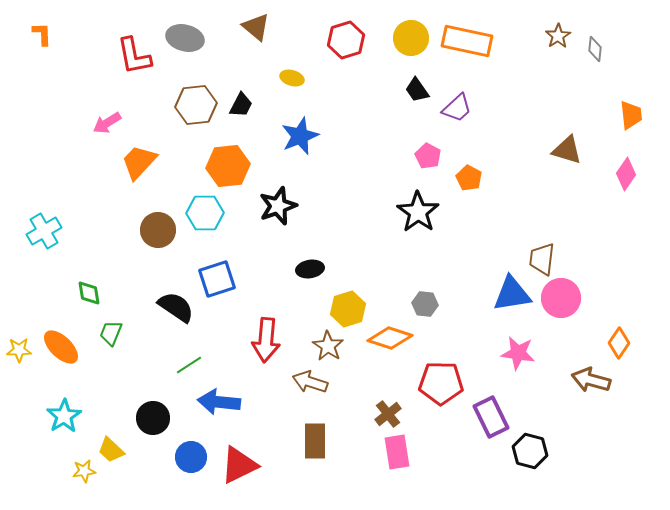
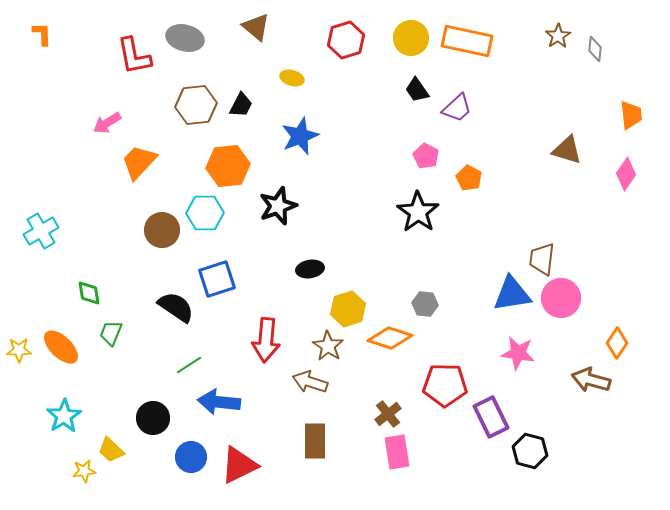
pink pentagon at (428, 156): moved 2 px left
brown circle at (158, 230): moved 4 px right
cyan cross at (44, 231): moved 3 px left
orange diamond at (619, 343): moved 2 px left
red pentagon at (441, 383): moved 4 px right, 2 px down
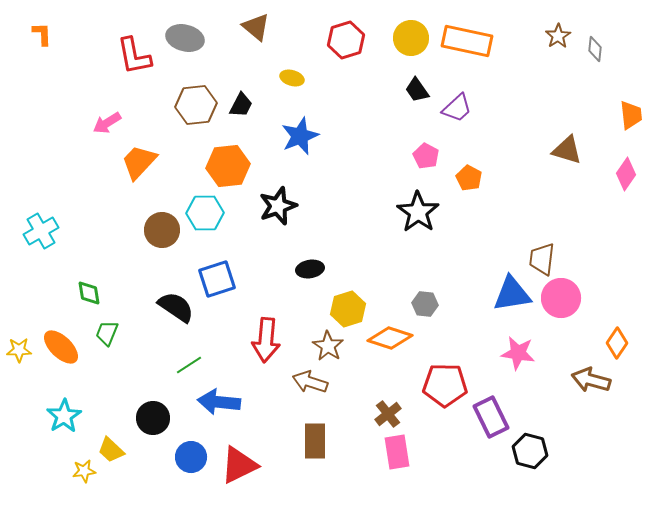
green trapezoid at (111, 333): moved 4 px left
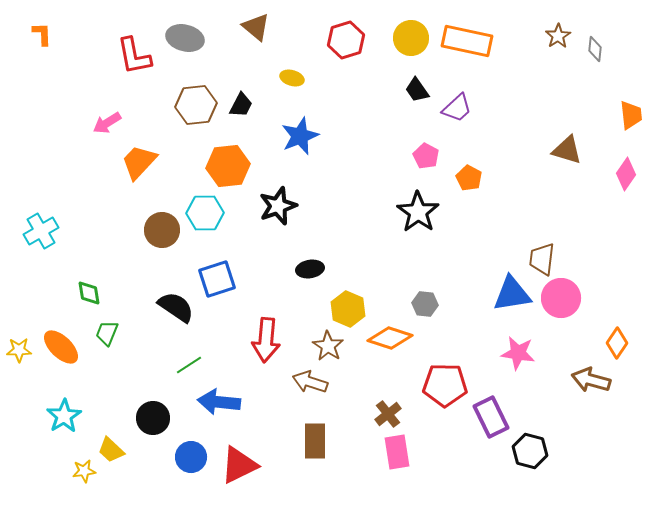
yellow hexagon at (348, 309): rotated 20 degrees counterclockwise
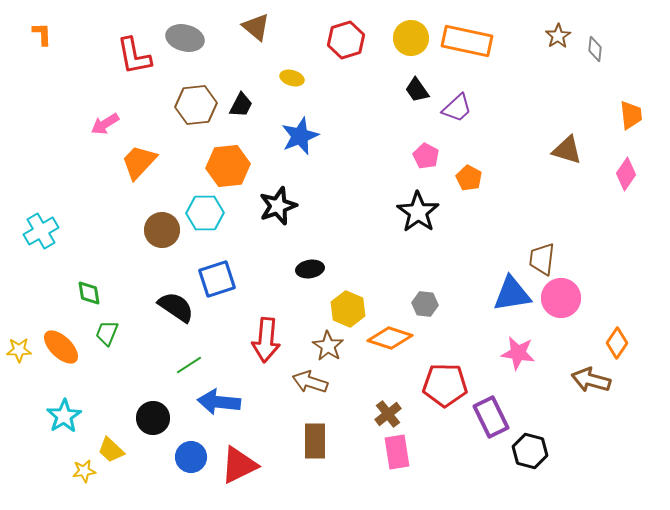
pink arrow at (107, 123): moved 2 px left, 1 px down
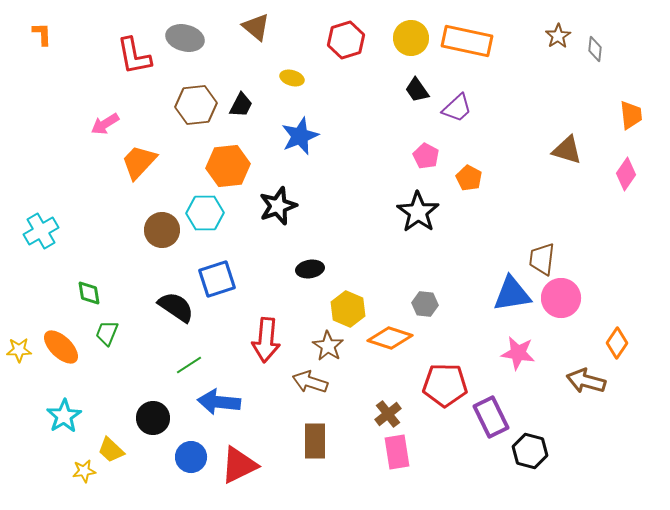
brown arrow at (591, 380): moved 5 px left, 1 px down
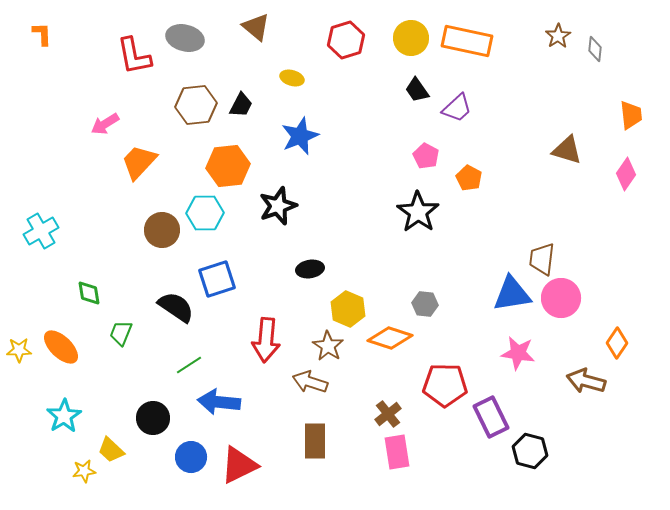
green trapezoid at (107, 333): moved 14 px right
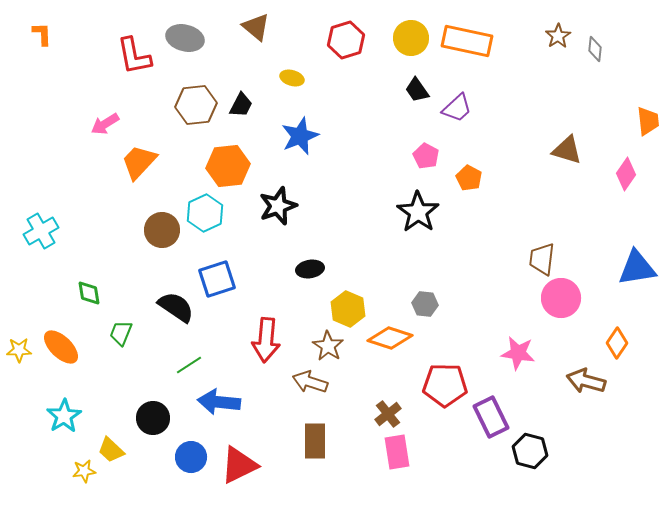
orange trapezoid at (631, 115): moved 17 px right, 6 px down
cyan hexagon at (205, 213): rotated 24 degrees counterclockwise
blue triangle at (512, 294): moved 125 px right, 26 px up
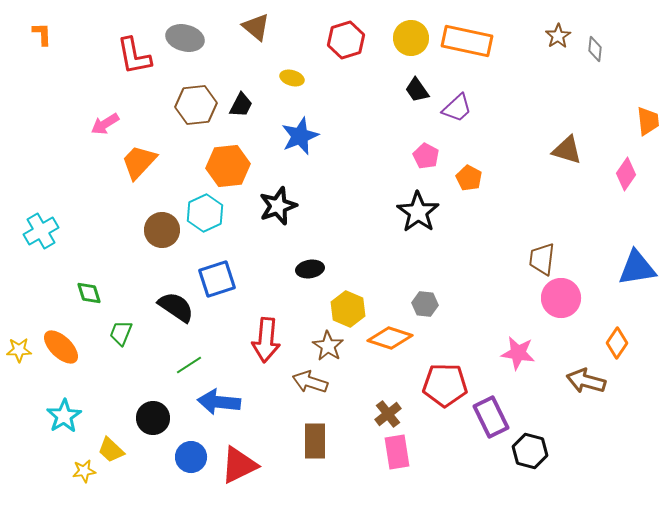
green diamond at (89, 293): rotated 8 degrees counterclockwise
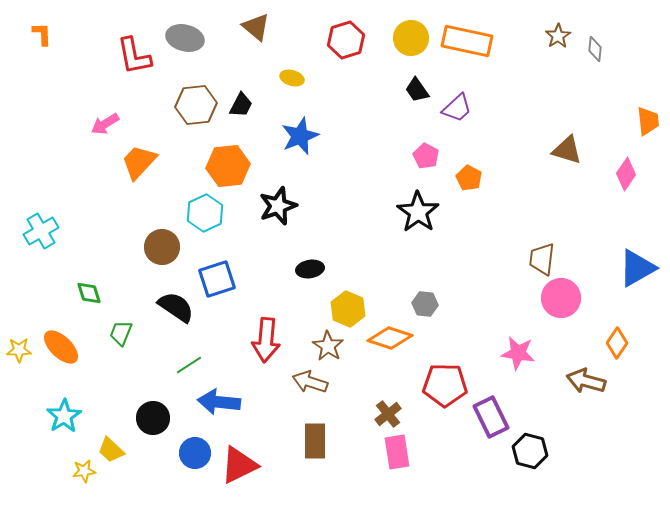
brown circle at (162, 230): moved 17 px down
blue triangle at (637, 268): rotated 21 degrees counterclockwise
blue circle at (191, 457): moved 4 px right, 4 px up
